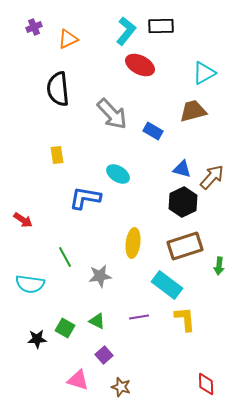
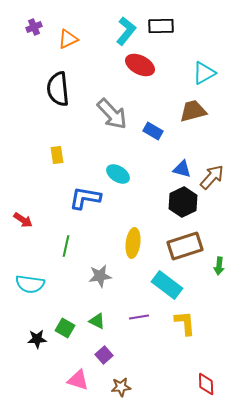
green line: moved 1 px right, 11 px up; rotated 40 degrees clockwise
yellow L-shape: moved 4 px down
brown star: rotated 24 degrees counterclockwise
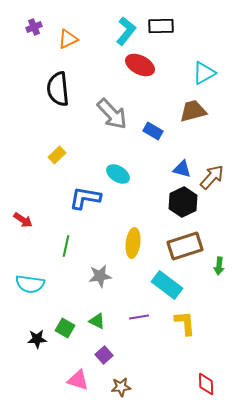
yellow rectangle: rotated 54 degrees clockwise
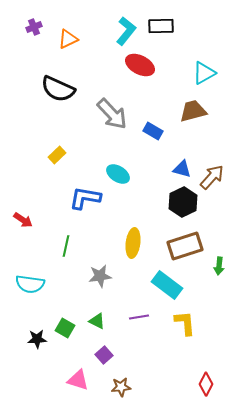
black semicircle: rotated 60 degrees counterclockwise
red diamond: rotated 30 degrees clockwise
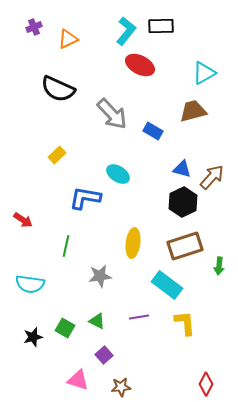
black star: moved 4 px left, 2 px up; rotated 12 degrees counterclockwise
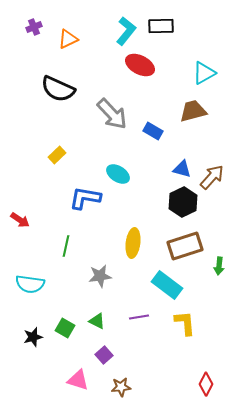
red arrow: moved 3 px left
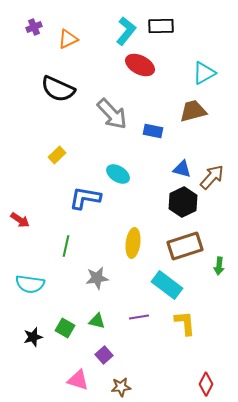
blue rectangle: rotated 18 degrees counterclockwise
gray star: moved 3 px left, 2 px down
green triangle: rotated 12 degrees counterclockwise
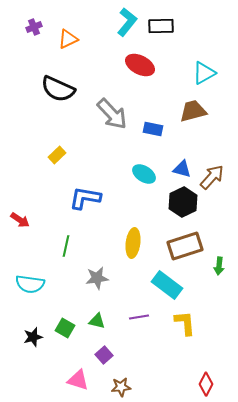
cyan L-shape: moved 1 px right, 9 px up
blue rectangle: moved 2 px up
cyan ellipse: moved 26 px right
